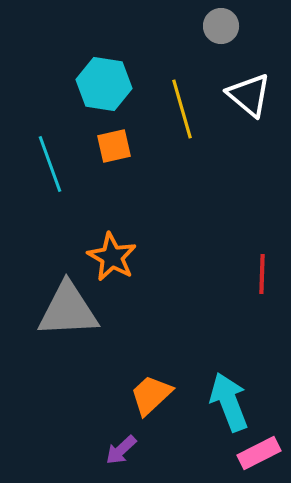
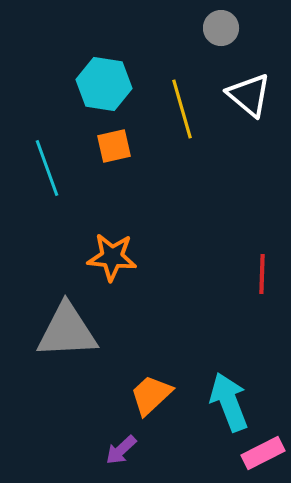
gray circle: moved 2 px down
cyan line: moved 3 px left, 4 px down
orange star: rotated 24 degrees counterclockwise
gray triangle: moved 1 px left, 21 px down
pink rectangle: moved 4 px right
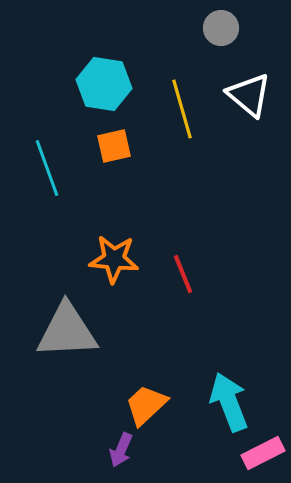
orange star: moved 2 px right, 2 px down
red line: moved 79 px left; rotated 24 degrees counterclockwise
orange trapezoid: moved 5 px left, 10 px down
purple arrow: rotated 24 degrees counterclockwise
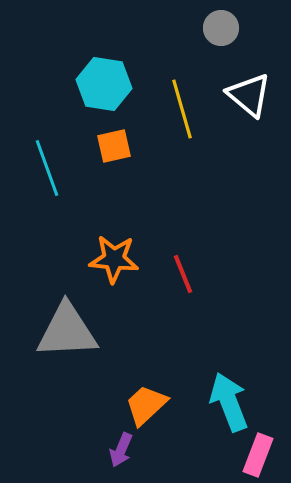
pink rectangle: moved 5 px left, 2 px down; rotated 42 degrees counterclockwise
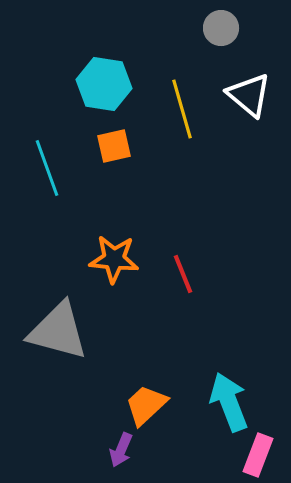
gray triangle: moved 9 px left; rotated 18 degrees clockwise
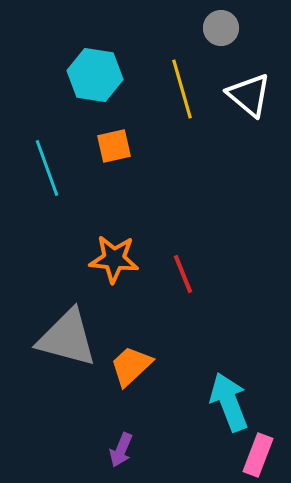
cyan hexagon: moved 9 px left, 9 px up
yellow line: moved 20 px up
gray triangle: moved 9 px right, 7 px down
orange trapezoid: moved 15 px left, 39 px up
